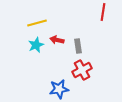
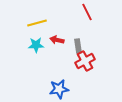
red line: moved 16 px left; rotated 36 degrees counterclockwise
cyan star: rotated 21 degrees clockwise
red cross: moved 3 px right, 9 px up
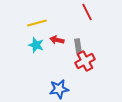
cyan star: rotated 21 degrees clockwise
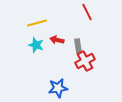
blue star: moved 1 px left, 1 px up
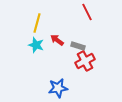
yellow line: rotated 60 degrees counterclockwise
red arrow: rotated 24 degrees clockwise
gray rectangle: rotated 64 degrees counterclockwise
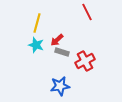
red arrow: rotated 80 degrees counterclockwise
gray rectangle: moved 16 px left, 6 px down
blue star: moved 2 px right, 2 px up
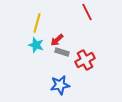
red cross: moved 1 px up
blue star: moved 1 px up
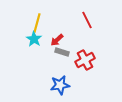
red line: moved 8 px down
cyan star: moved 2 px left, 6 px up; rotated 14 degrees clockwise
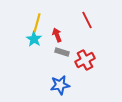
red arrow: moved 5 px up; rotated 112 degrees clockwise
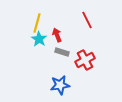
cyan star: moved 5 px right
